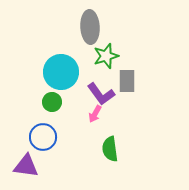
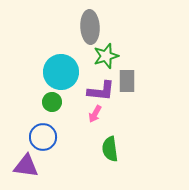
purple L-shape: moved 3 px up; rotated 48 degrees counterclockwise
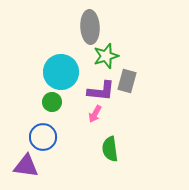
gray rectangle: rotated 15 degrees clockwise
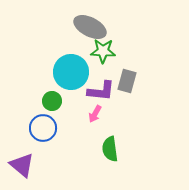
gray ellipse: rotated 60 degrees counterclockwise
green star: moved 3 px left, 5 px up; rotated 20 degrees clockwise
cyan circle: moved 10 px right
green circle: moved 1 px up
blue circle: moved 9 px up
purple triangle: moved 4 px left, 1 px up; rotated 32 degrees clockwise
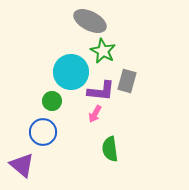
gray ellipse: moved 6 px up
green star: rotated 25 degrees clockwise
blue circle: moved 4 px down
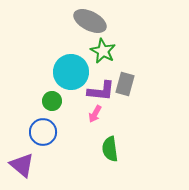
gray rectangle: moved 2 px left, 3 px down
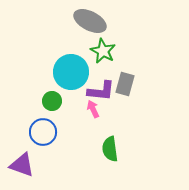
pink arrow: moved 2 px left, 5 px up; rotated 126 degrees clockwise
purple triangle: rotated 20 degrees counterclockwise
